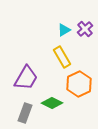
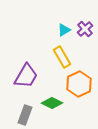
purple trapezoid: moved 2 px up
gray rectangle: moved 2 px down
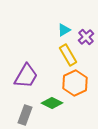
purple cross: moved 1 px right, 8 px down
yellow rectangle: moved 6 px right, 2 px up
orange hexagon: moved 4 px left, 1 px up
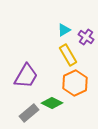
purple cross: rotated 14 degrees counterclockwise
gray rectangle: moved 4 px right, 2 px up; rotated 30 degrees clockwise
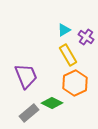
purple trapezoid: rotated 52 degrees counterclockwise
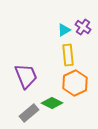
purple cross: moved 3 px left, 10 px up
yellow rectangle: rotated 25 degrees clockwise
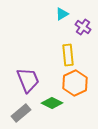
cyan triangle: moved 2 px left, 16 px up
purple trapezoid: moved 2 px right, 4 px down
gray rectangle: moved 8 px left
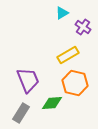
cyan triangle: moved 1 px up
yellow rectangle: rotated 65 degrees clockwise
orange hexagon: rotated 20 degrees counterclockwise
green diamond: rotated 30 degrees counterclockwise
gray rectangle: rotated 18 degrees counterclockwise
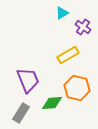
orange hexagon: moved 2 px right, 5 px down
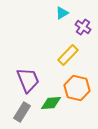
yellow rectangle: rotated 15 degrees counterclockwise
green diamond: moved 1 px left
gray rectangle: moved 1 px right, 1 px up
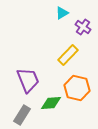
gray rectangle: moved 3 px down
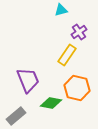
cyan triangle: moved 1 px left, 3 px up; rotated 16 degrees clockwise
purple cross: moved 4 px left, 5 px down; rotated 21 degrees clockwise
yellow rectangle: moved 1 px left; rotated 10 degrees counterclockwise
green diamond: rotated 15 degrees clockwise
gray rectangle: moved 6 px left, 1 px down; rotated 18 degrees clockwise
